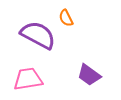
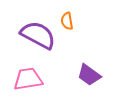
orange semicircle: moved 1 px right, 3 px down; rotated 18 degrees clockwise
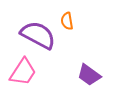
pink trapezoid: moved 5 px left, 7 px up; rotated 132 degrees clockwise
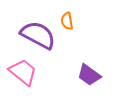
pink trapezoid: rotated 84 degrees counterclockwise
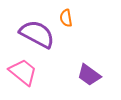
orange semicircle: moved 1 px left, 3 px up
purple semicircle: moved 1 px left, 1 px up
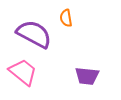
purple semicircle: moved 3 px left
purple trapezoid: moved 2 px left, 1 px down; rotated 30 degrees counterclockwise
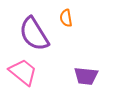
purple semicircle: rotated 150 degrees counterclockwise
purple trapezoid: moved 1 px left
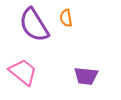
purple semicircle: moved 9 px up
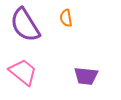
purple semicircle: moved 9 px left
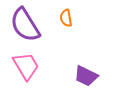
pink trapezoid: moved 3 px right, 6 px up; rotated 20 degrees clockwise
purple trapezoid: rotated 20 degrees clockwise
